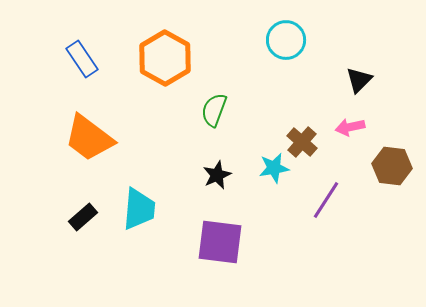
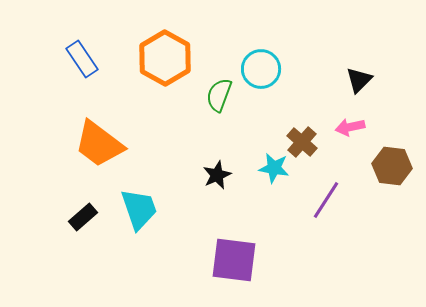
cyan circle: moved 25 px left, 29 px down
green semicircle: moved 5 px right, 15 px up
orange trapezoid: moved 10 px right, 6 px down
cyan star: rotated 20 degrees clockwise
cyan trapezoid: rotated 24 degrees counterclockwise
purple square: moved 14 px right, 18 px down
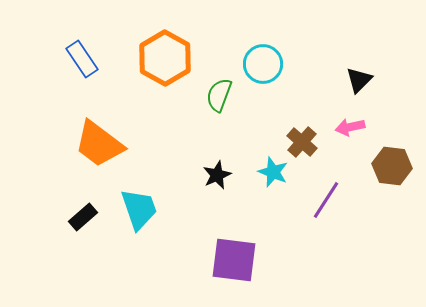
cyan circle: moved 2 px right, 5 px up
cyan star: moved 1 px left, 4 px down; rotated 12 degrees clockwise
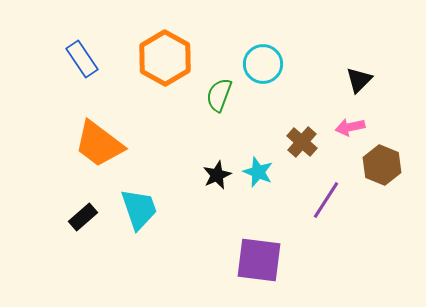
brown hexagon: moved 10 px left, 1 px up; rotated 15 degrees clockwise
cyan star: moved 15 px left
purple square: moved 25 px right
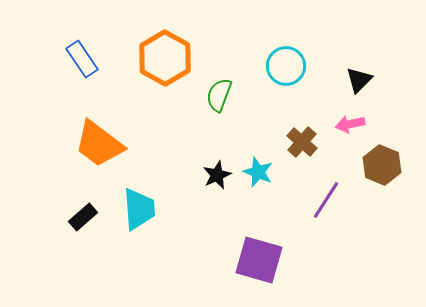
cyan circle: moved 23 px right, 2 px down
pink arrow: moved 3 px up
cyan trapezoid: rotated 15 degrees clockwise
purple square: rotated 9 degrees clockwise
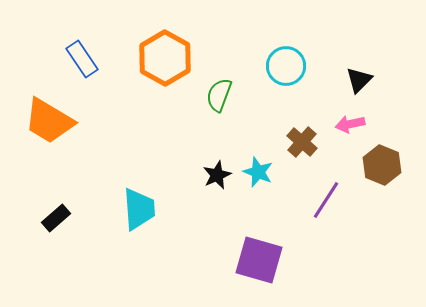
orange trapezoid: moved 50 px left, 23 px up; rotated 6 degrees counterclockwise
black rectangle: moved 27 px left, 1 px down
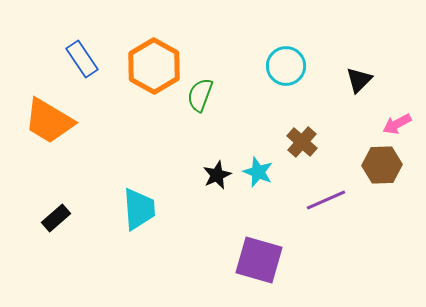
orange hexagon: moved 11 px left, 8 px down
green semicircle: moved 19 px left
pink arrow: moved 47 px right; rotated 16 degrees counterclockwise
brown hexagon: rotated 24 degrees counterclockwise
purple line: rotated 33 degrees clockwise
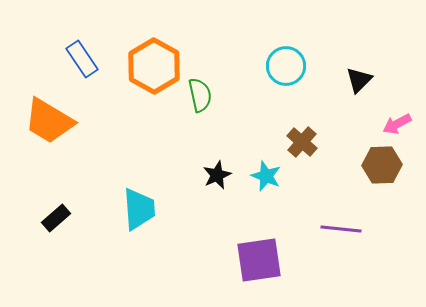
green semicircle: rotated 148 degrees clockwise
cyan star: moved 8 px right, 4 px down
purple line: moved 15 px right, 29 px down; rotated 30 degrees clockwise
purple square: rotated 24 degrees counterclockwise
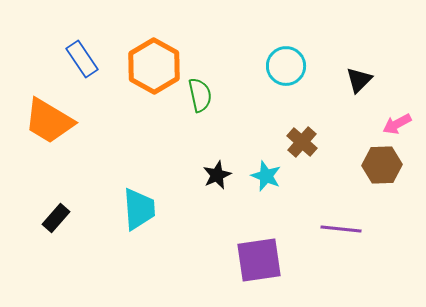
black rectangle: rotated 8 degrees counterclockwise
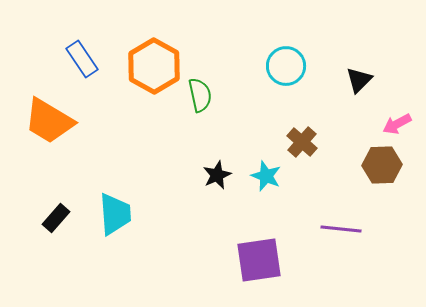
cyan trapezoid: moved 24 px left, 5 px down
